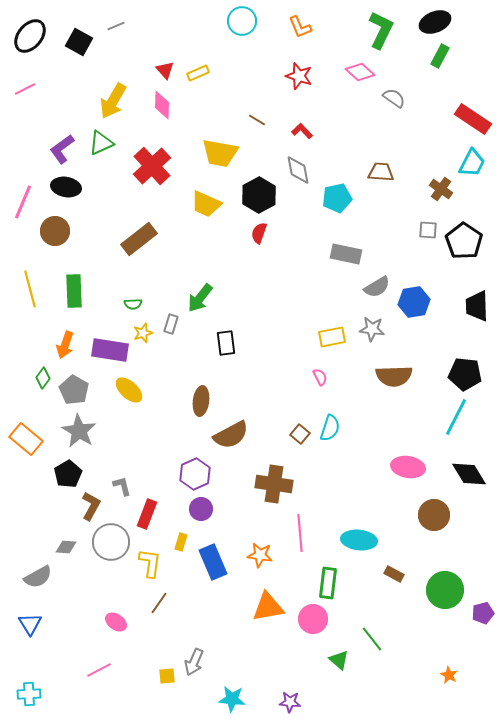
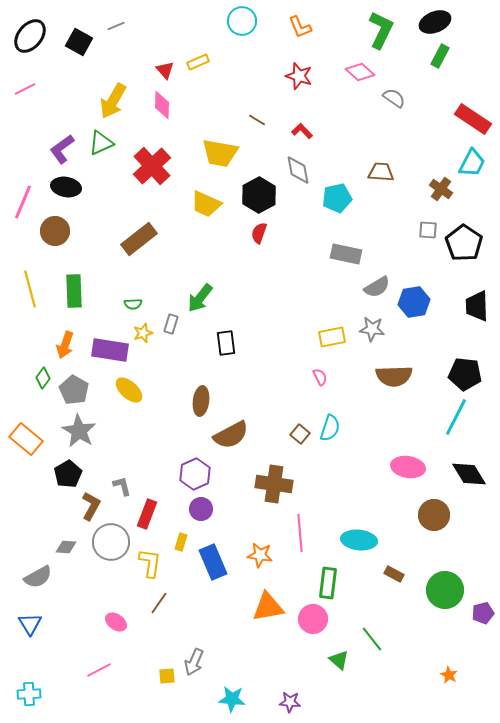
yellow rectangle at (198, 73): moved 11 px up
black pentagon at (464, 241): moved 2 px down
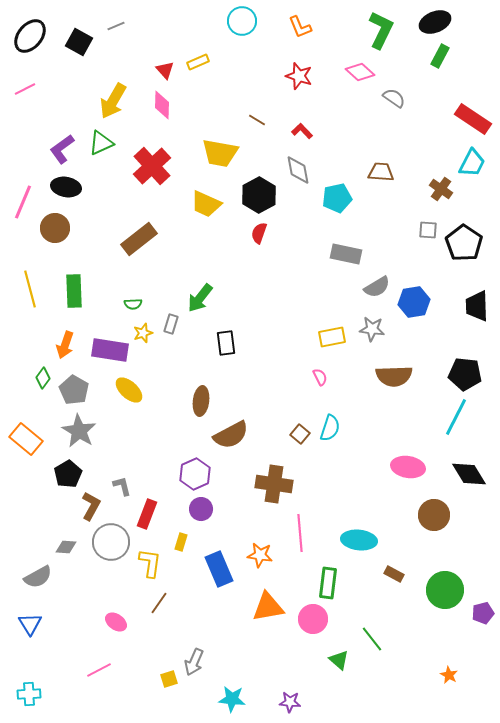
brown circle at (55, 231): moved 3 px up
blue rectangle at (213, 562): moved 6 px right, 7 px down
yellow square at (167, 676): moved 2 px right, 3 px down; rotated 12 degrees counterclockwise
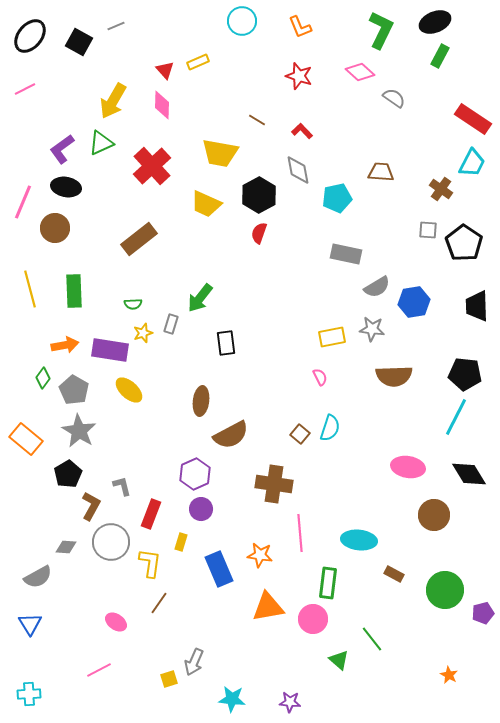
orange arrow at (65, 345): rotated 120 degrees counterclockwise
red rectangle at (147, 514): moved 4 px right
